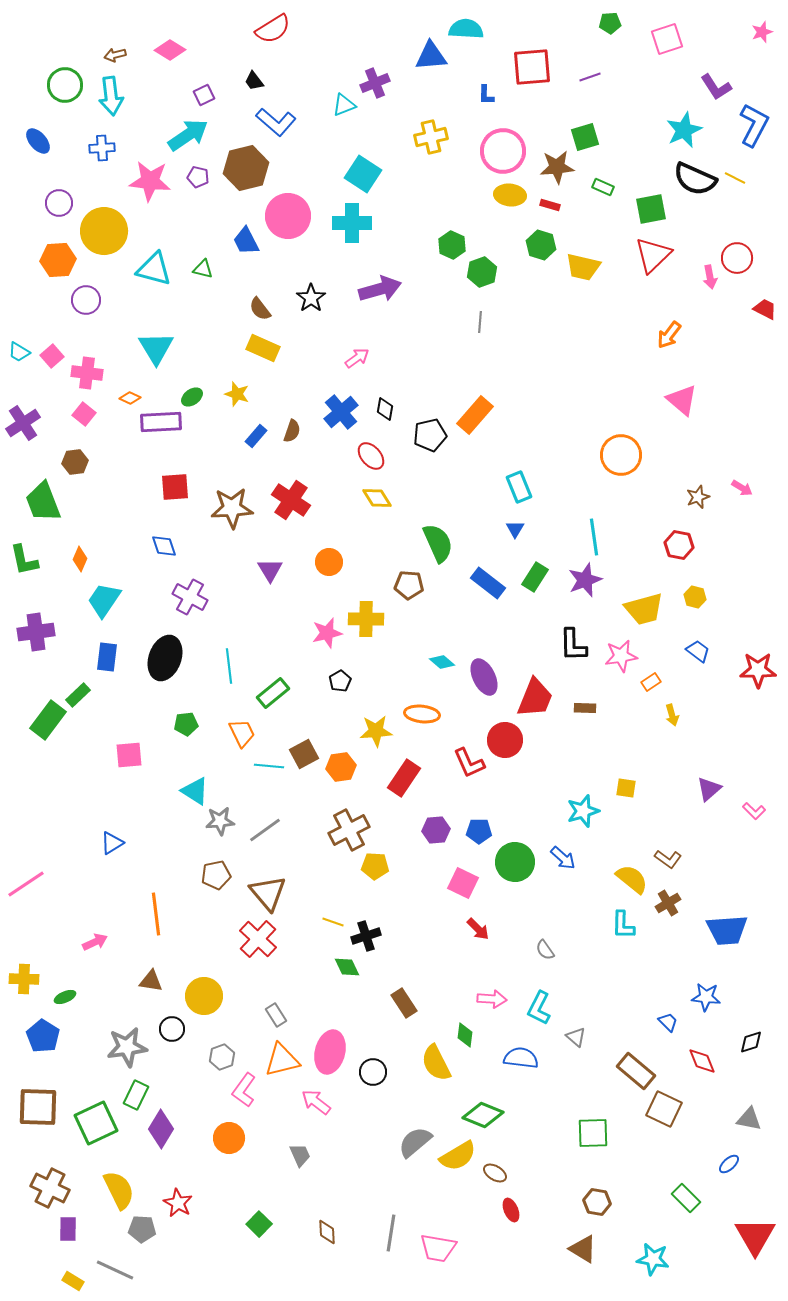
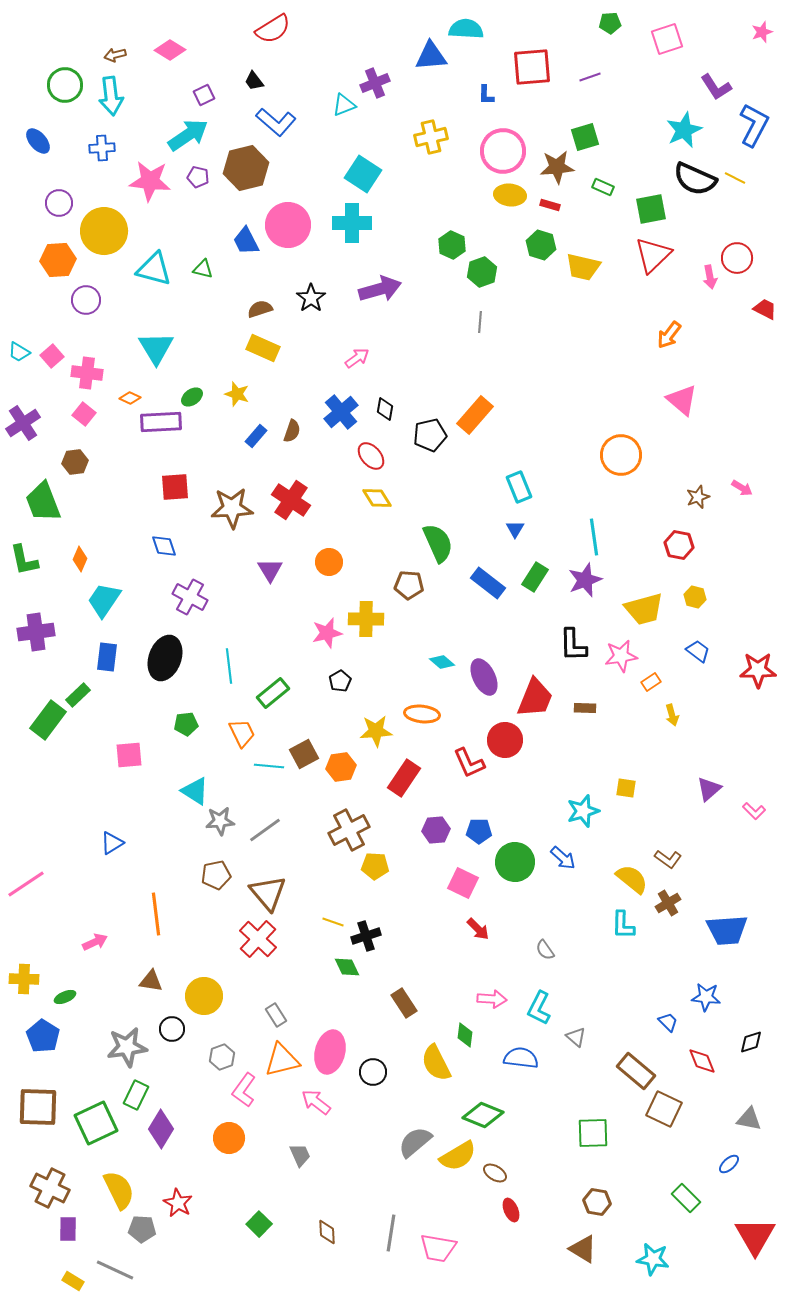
pink circle at (288, 216): moved 9 px down
brown semicircle at (260, 309): rotated 110 degrees clockwise
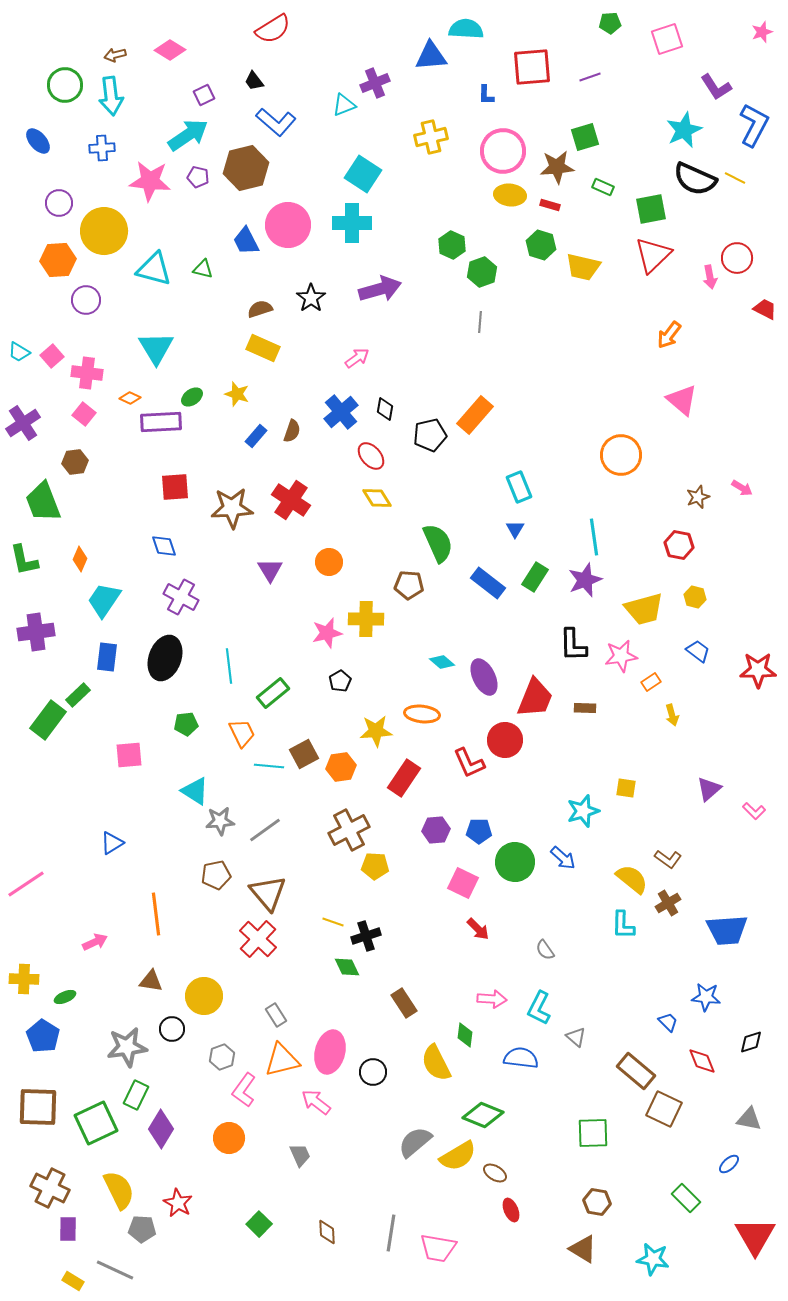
purple cross at (190, 597): moved 9 px left
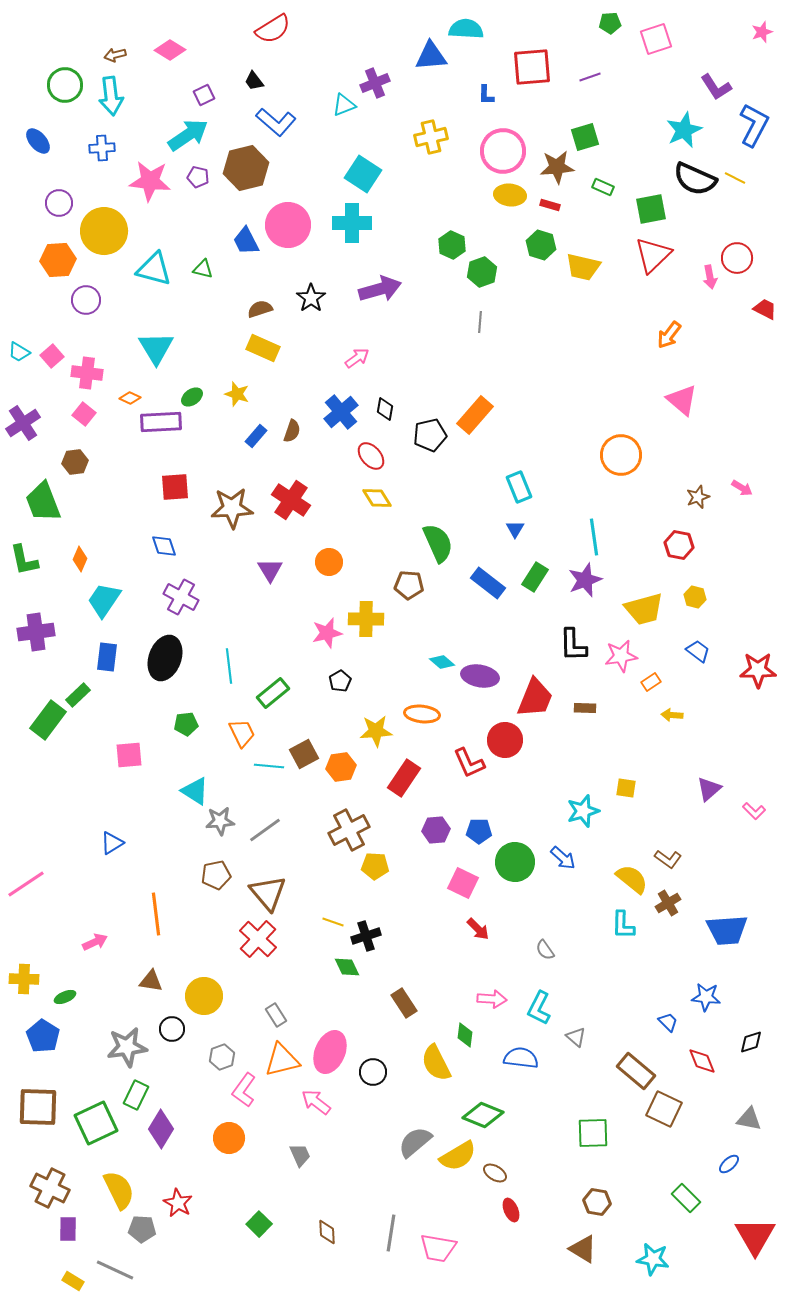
pink square at (667, 39): moved 11 px left
purple ellipse at (484, 677): moved 4 px left, 1 px up; rotated 54 degrees counterclockwise
yellow arrow at (672, 715): rotated 110 degrees clockwise
pink ellipse at (330, 1052): rotated 9 degrees clockwise
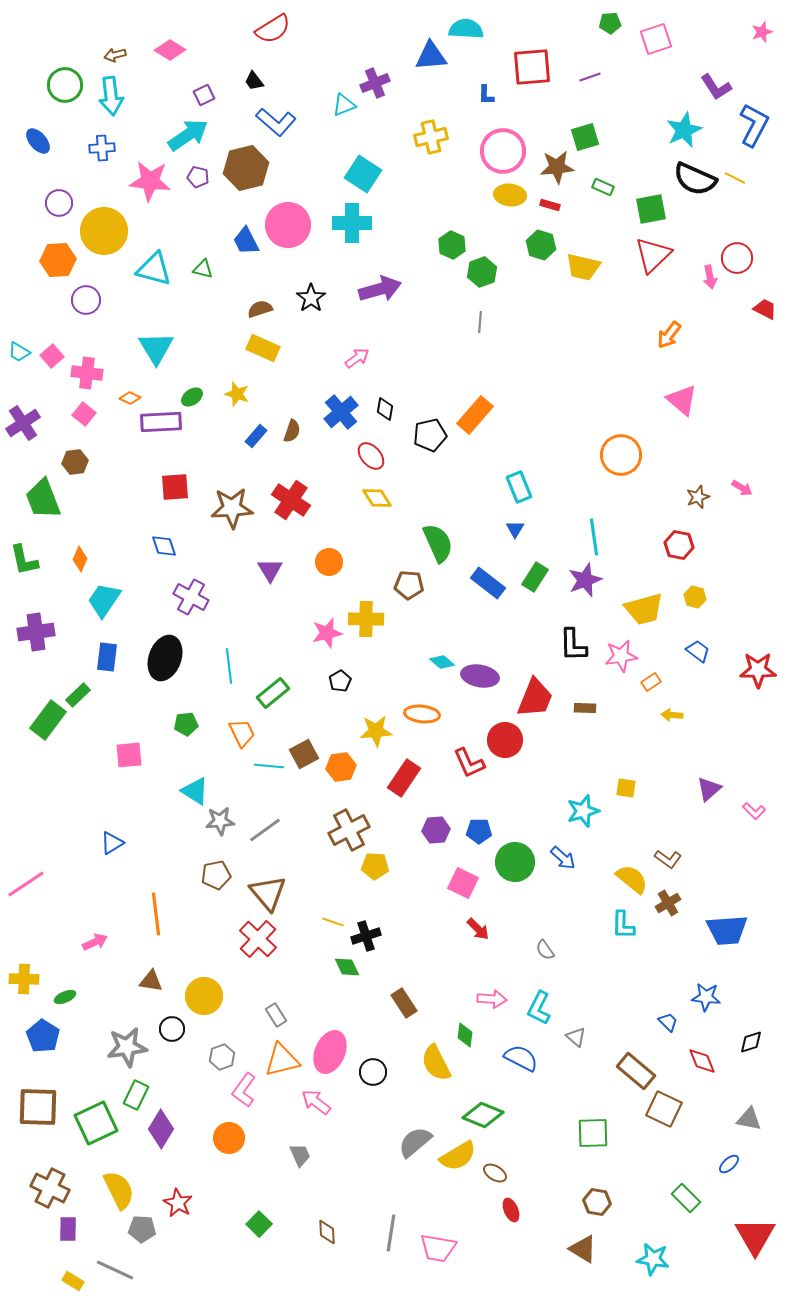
green trapezoid at (43, 502): moved 3 px up
purple cross at (181, 597): moved 10 px right
blue semicircle at (521, 1058): rotated 20 degrees clockwise
